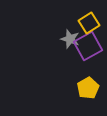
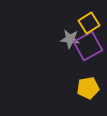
gray star: rotated 12 degrees counterclockwise
yellow pentagon: rotated 20 degrees clockwise
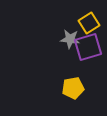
purple square: moved 1 px down; rotated 12 degrees clockwise
yellow pentagon: moved 15 px left
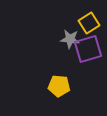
purple square: moved 2 px down
yellow pentagon: moved 14 px left, 2 px up; rotated 15 degrees clockwise
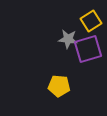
yellow square: moved 2 px right, 2 px up
gray star: moved 2 px left
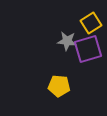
yellow square: moved 2 px down
gray star: moved 1 px left, 2 px down
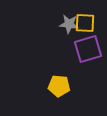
yellow square: moved 6 px left; rotated 35 degrees clockwise
gray star: moved 2 px right, 17 px up
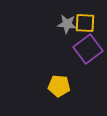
gray star: moved 2 px left
purple square: rotated 20 degrees counterclockwise
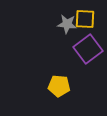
yellow square: moved 4 px up
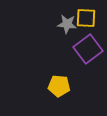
yellow square: moved 1 px right, 1 px up
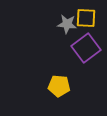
purple square: moved 2 px left, 1 px up
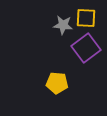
gray star: moved 4 px left, 1 px down
yellow pentagon: moved 2 px left, 3 px up
